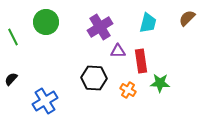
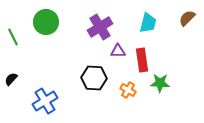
red rectangle: moved 1 px right, 1 px up
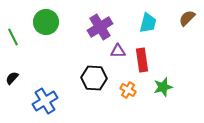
black semicircle: moved 1 px right, 1 px up
green star: moved 3 px right, 4 px down; rotated 18 degrees counterclockwise
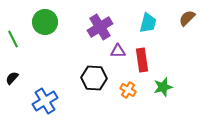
green circle: moved 1 px left
green line: moved 2 px down
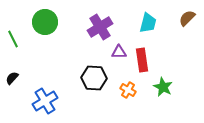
purple triangle: moved 1 px right, 1 px down
green star: rotated 30 degrees counterclockwise
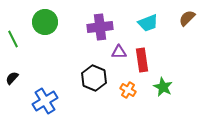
cyan trapezoid: rotated 55 degrees clockwise
purple cross: rotated 25 degrees clockwise
black hexagon: rotated 20 degrees clockwise
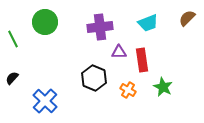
blue cross: rotated 15 degrees counterclockwise
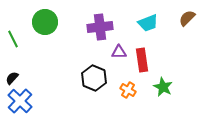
blue cross: moved 25 px left
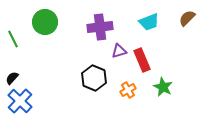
cyan trapezoid: moved 1 px right, 1 px up
purple triangle: moved 1 px up; rotated 14 degrees counterclockwise
red rectangle: rotated 15 degrees counterclockwise
orange cross: rotated 28 degrees clockwise
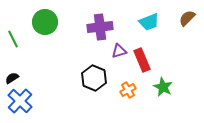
black semicircle: rotated 16 degrees clockwise
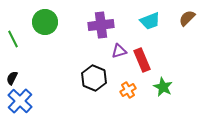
cyan trapezoid: moved 1 px right, 1 px up
purple cross: moved 1 px right, 2 px up
black semicircle: rotated 32 degrees counterclockwise
